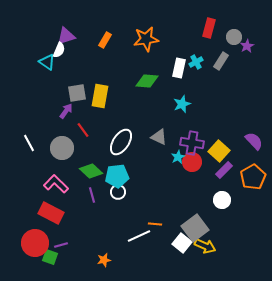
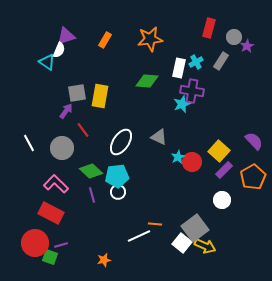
orange star at (146, 39): moved 4 px right
purple cross at (192, 143): moved 52 px up
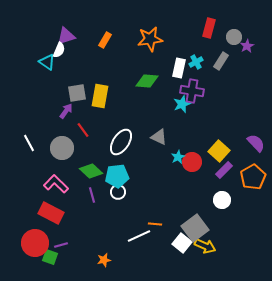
purple semicircle at (254, 141): moved 2 px right, 2 px down
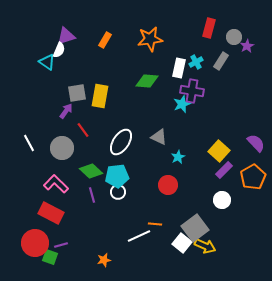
red circle at (192, 162): moved 24 px left, 23 px down
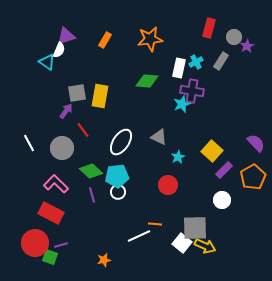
yellow square at (219, 151): moved 7 px left
gray square at (195, 228): rotated 36 degrees clockwise
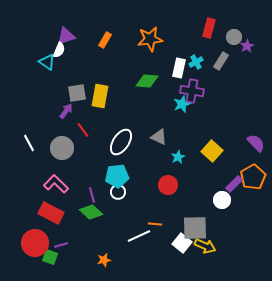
purple rectangle at (224, 170): moved 10 px right, 14 px down
green diamond at (91, 171): moved 41 px down
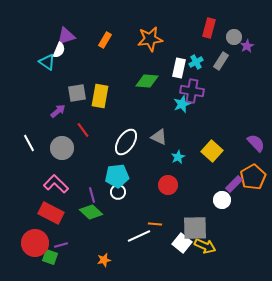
purple arrow at (66, 111): moved 8 px left; rotated 14 degrees clockwise
white ellipse at (121, 142): moved 5 px right
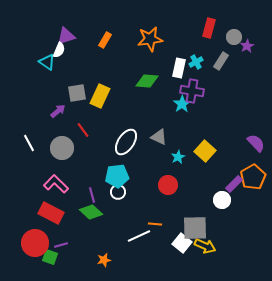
yellow rectangle at (100, 96): rotated 15 degrees clockwise
cyan star at (182, 104): rotated 12 degrees counterclockwise
yellow square at (212, 151): moved 7 px left
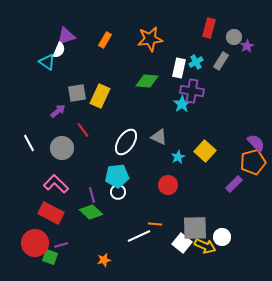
orange pentagon at (253, 177): moved 15 px up; rotated 15 degrees clockwise
white circle at (222, 200): moved 37 px down
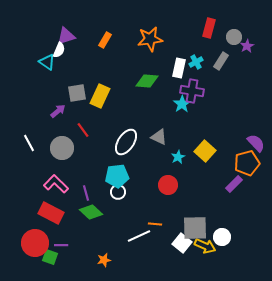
orange pentagon at (253, 162): moved 6 px left, 1 px down
purple line at (92, 195): moved 6 px left, 2 px up
purple line at (61, 245): rotated 16 degrees clockwise
